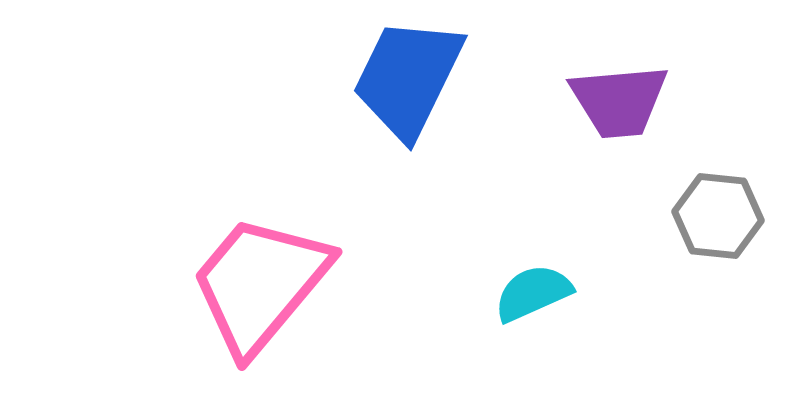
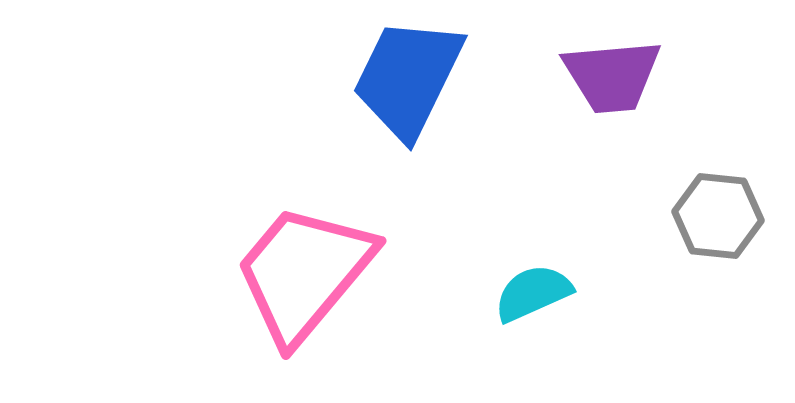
purple trapezoid: moved 7 px left, 25 px up
pink trapezoid: moved 44 px right, 11 px up
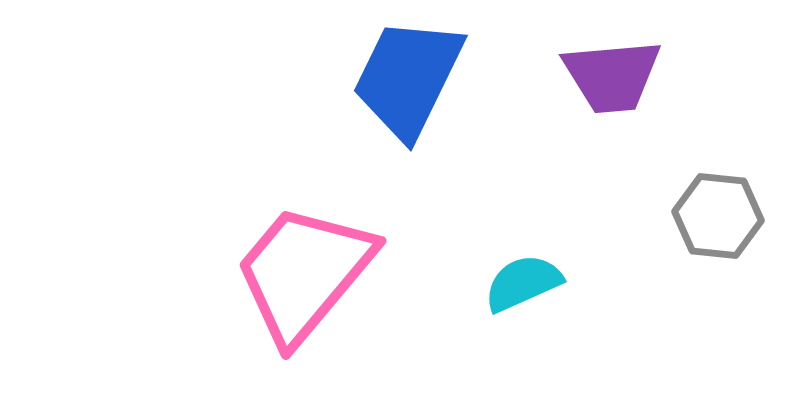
cyan semicircle: moved 10 px left, 10 px up
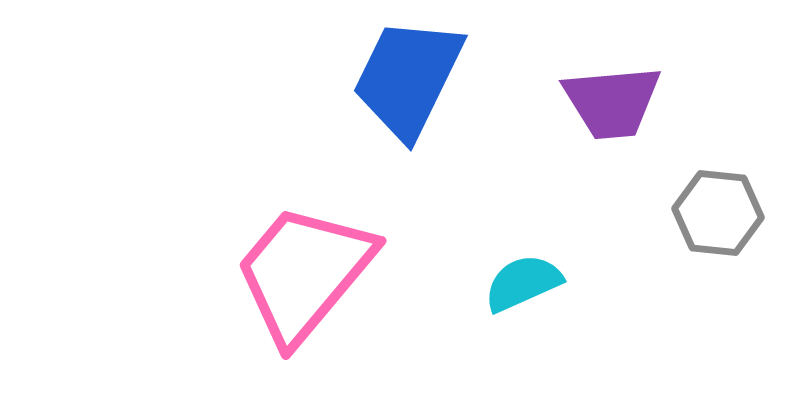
purple trapezoid: moved 26 px down
gray hexagon: moved 3 px up
